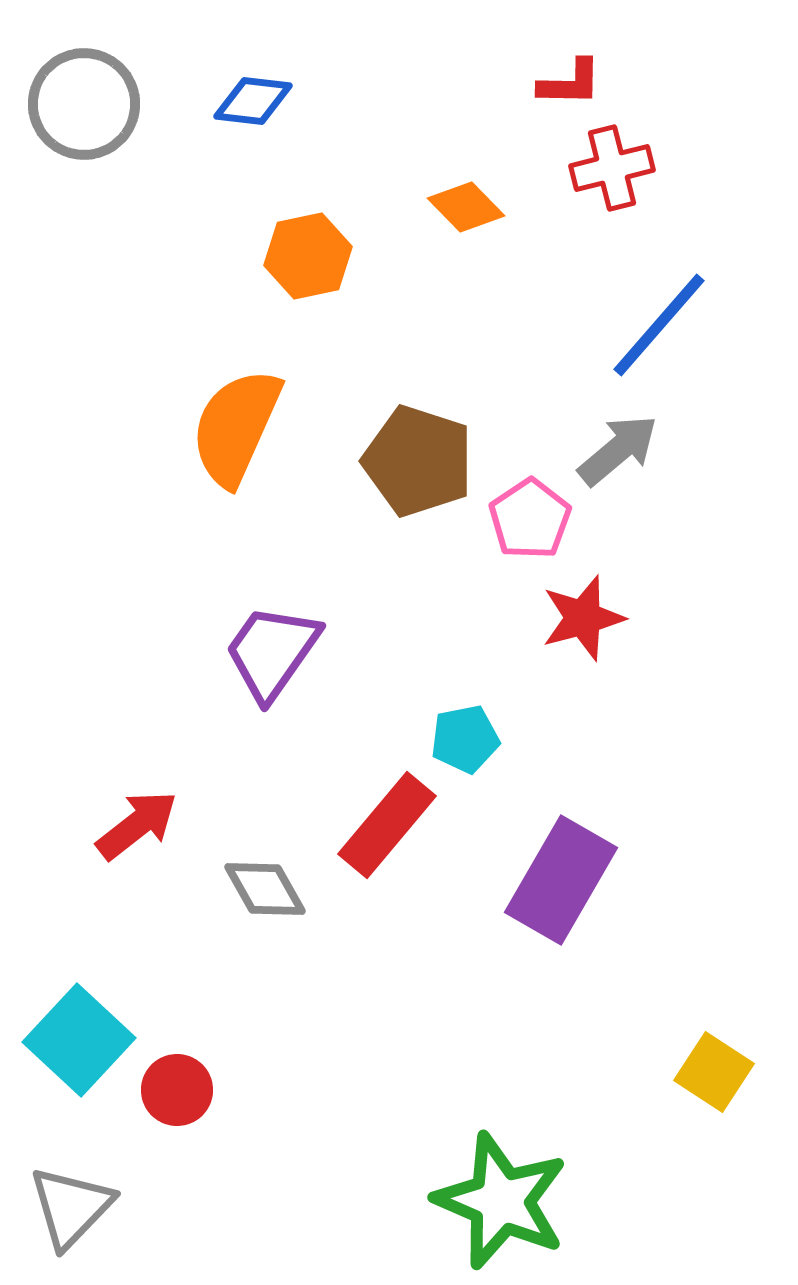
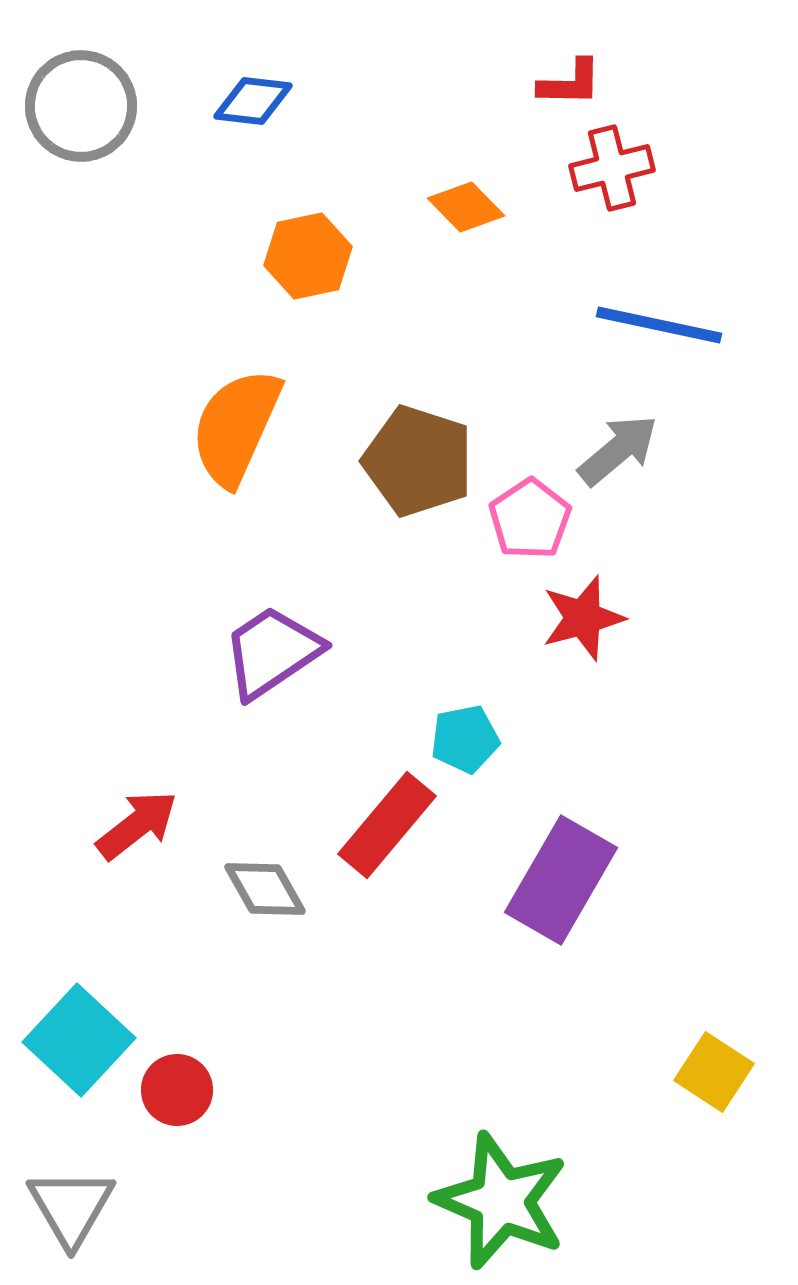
gray circle: moved 3 px left, 2 px down
blue line: rotated 61 degrees clockwise
purple trapezoid: rotated 21 degrees clockwise
gray triangle: rotated 14 degrees counterclockwise
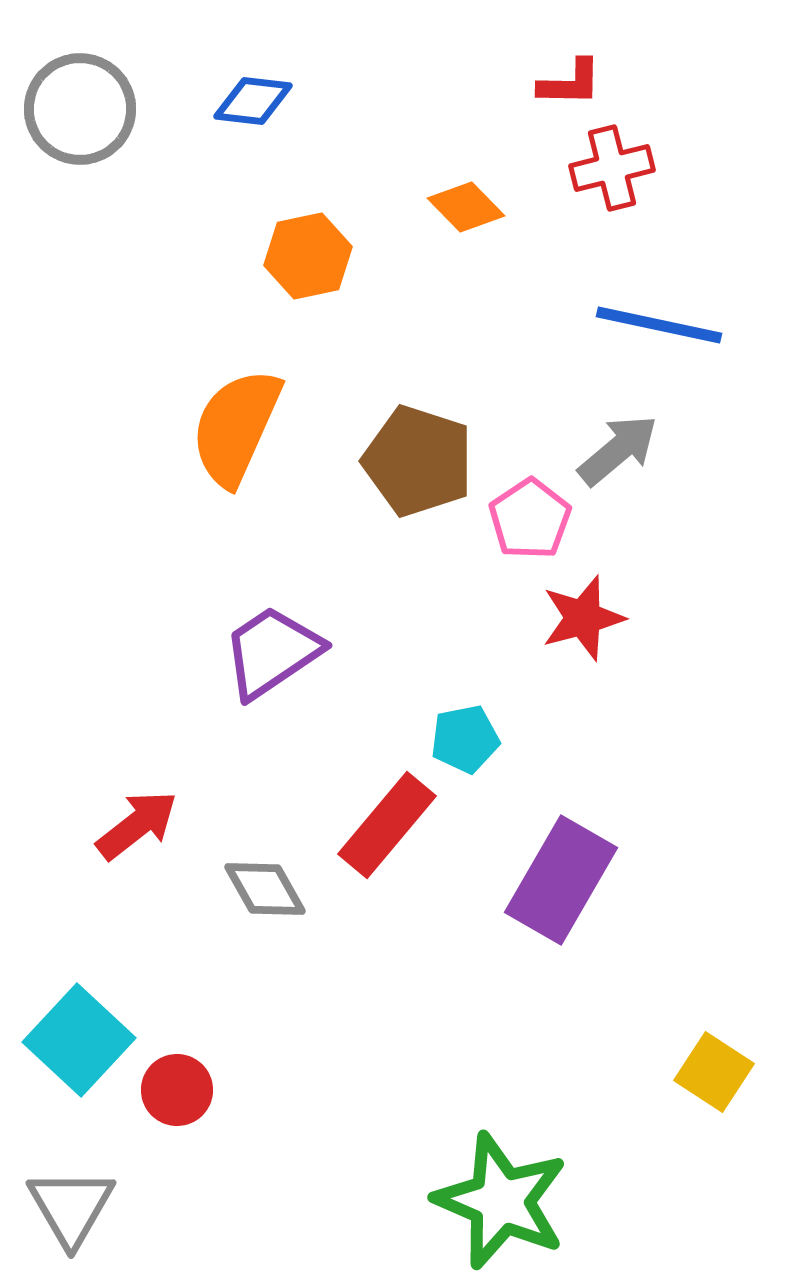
gray circle: moved 1 px left, 3 px down
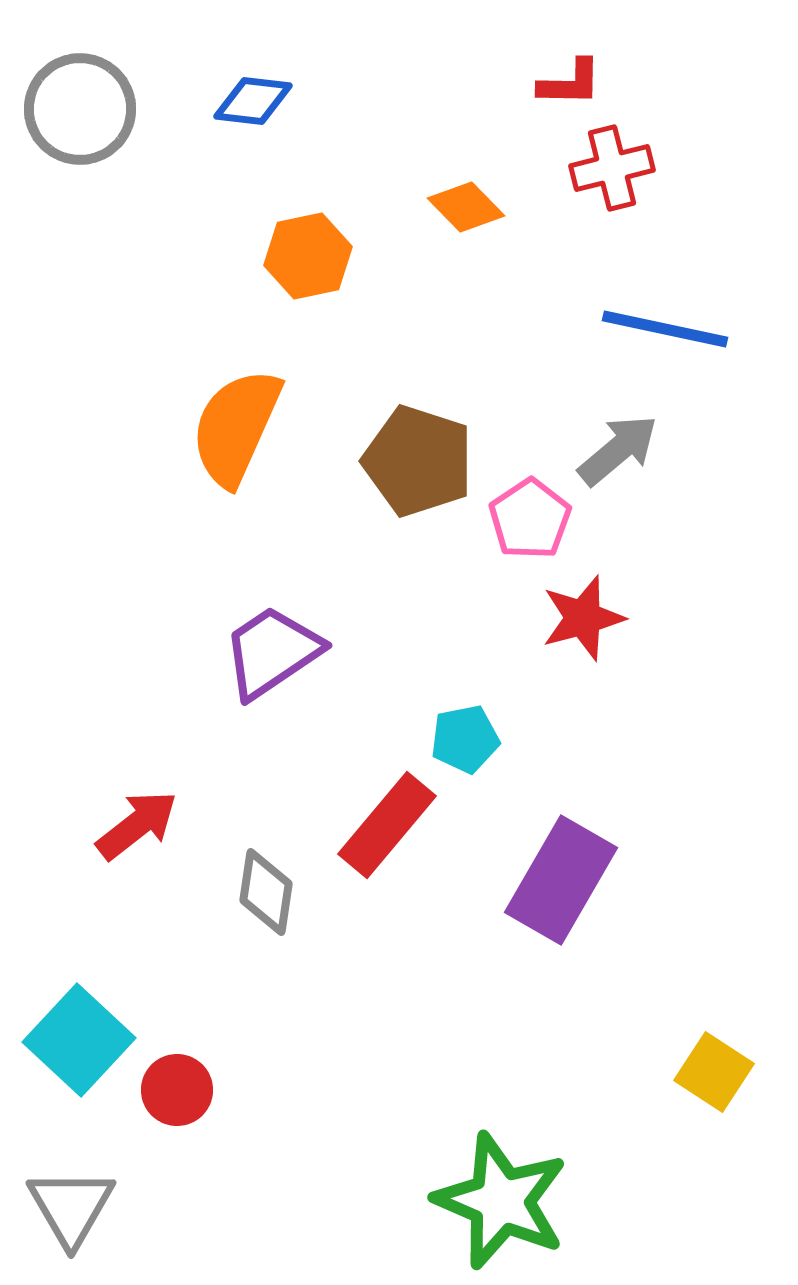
blue line: moved 6 px right, 4 px down
gray diamond: moved 1 px right, 3 px down; rotated 38 degrees clockwise
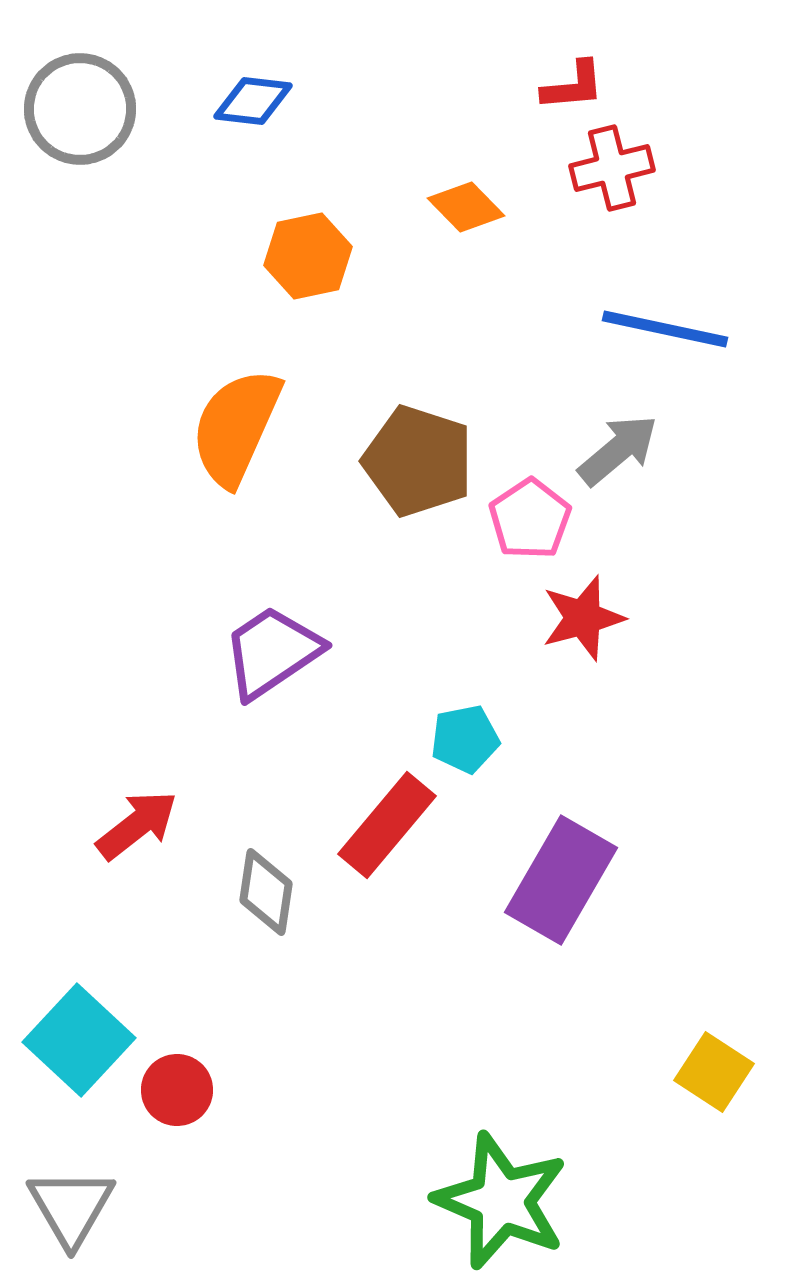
red L-shape: moved 3 px right, 3 px down; rotated 6 degrees counterclockwise
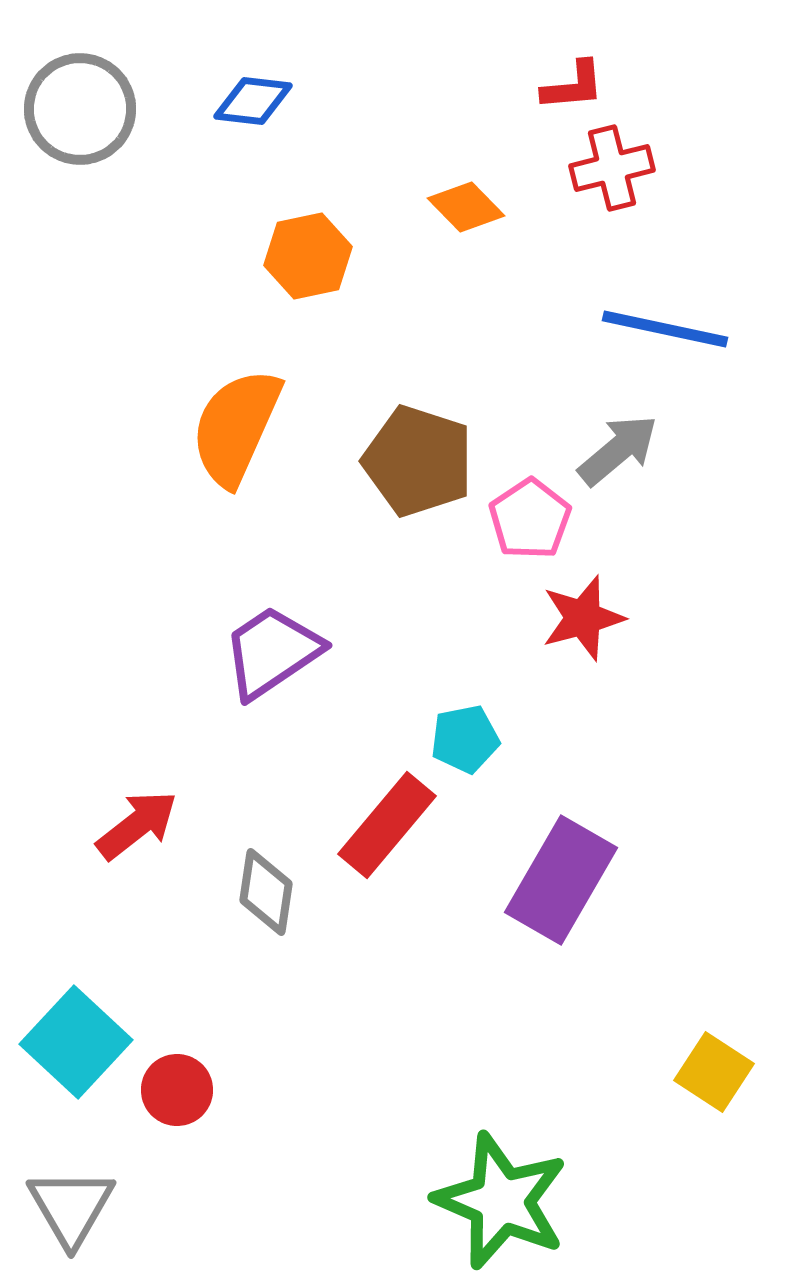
cyan square: moved 3 px left, 2 px down
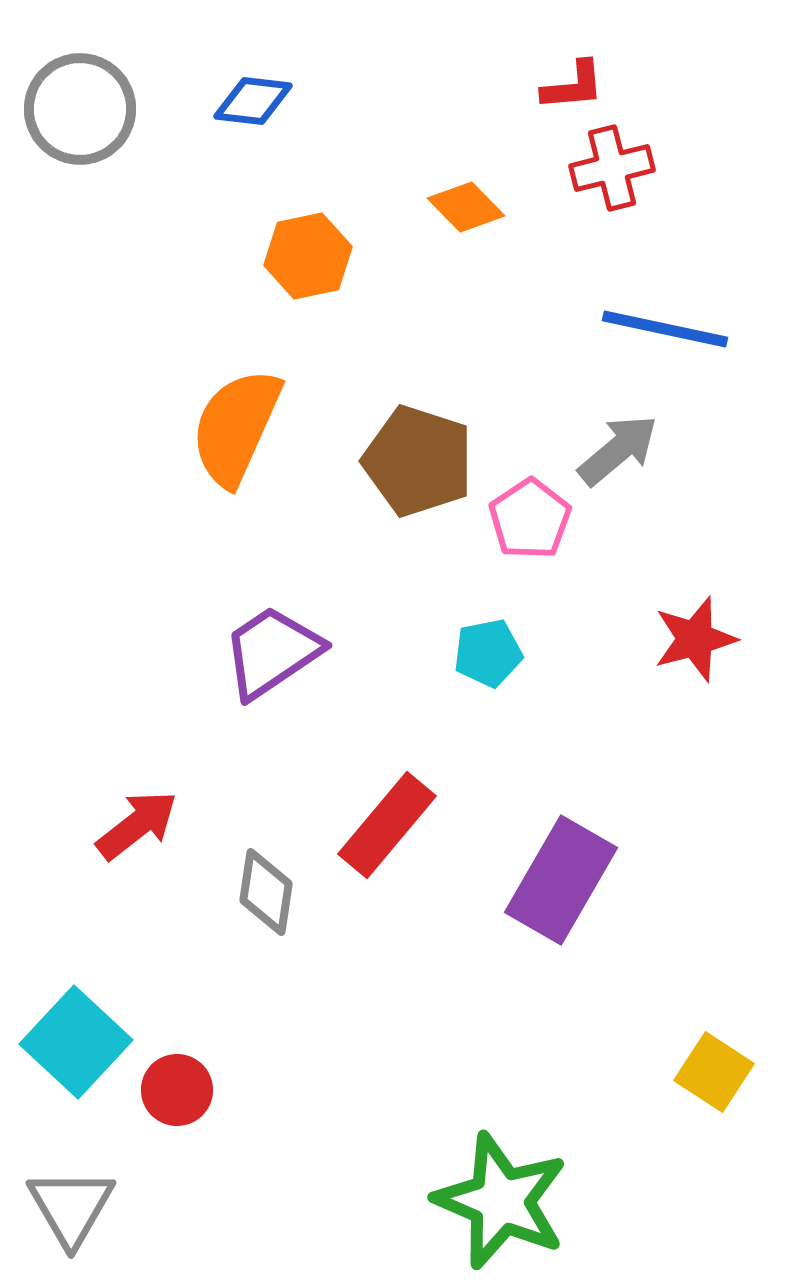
red star: moved 112 px right, 21 px down
cyan pentagon: moved 23 px right, 86 px up
